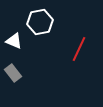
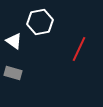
white triangle: rotated 12 degrees clockwise
gray rectangle: rotated 36 degrees counterclockwise
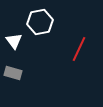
white triangle: rotated 18 degrees clockwise
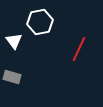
gray rectangle: moved 1 px left, 4 px down
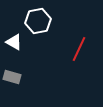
white hexagon: moved 2 px left, 1 px up
white triangle: moved 1 px down; rotated 24 degrees counterclockwise
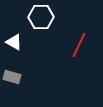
white hexagon: moved 3 px right, 4 px up; rotated 10 degrees clockwise
red line: moved 4 px up
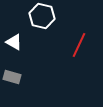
white hexagon: moved 1 px right, 1 px up; rotated 15 degrees clockwise
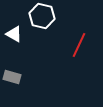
white triangle: moved 8 px up
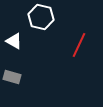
white hexagon: moved 1 px left, 1 px down
white triangle: moved 7 px down
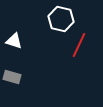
white hexagon: moved 20 px right, 2 px down
white triangle: rotated 12 degrees counterclockwise
